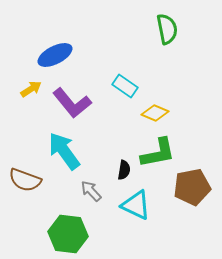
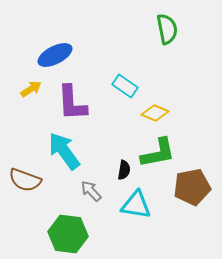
purple L-shape: rotated 36 degrees clockwise
cyan triangle: rotated 16 degrees counterclockwise
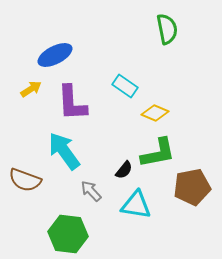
black semicircle: rotated 30 degrees clockwise
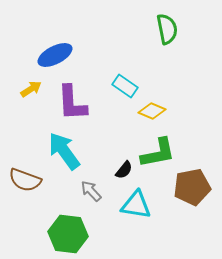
yellow diamond: moved 3 px left, 2 px up
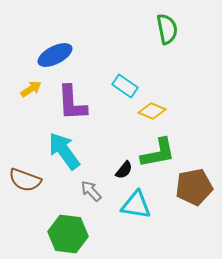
brown pentagon: moved 2 px right
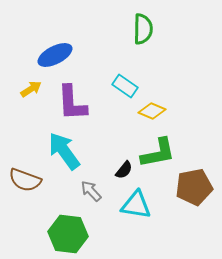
green semicircle: moved 24 px left; rotated 12 degrees clockwise
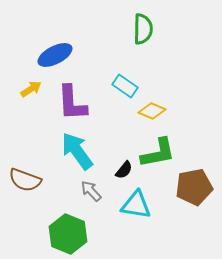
cyan arrow: moved 13 px right
green hexagon: rotated 15 degrees clockwise
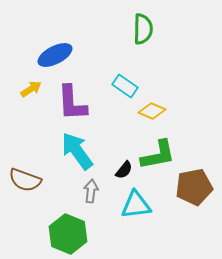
green L-shape: moved 2 px down
gray arrow: rotated 50 degrees clockwise
cyan triangle: rotated 16 degrees counterclockwise
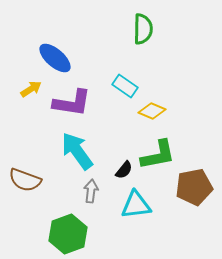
blue ellipse: moved 3 px down; rotated 68 degrees clockwise
purple L-shape: rotated 78 degrees counterclockwise
green hexagon: rotated 18 degrees clockwise
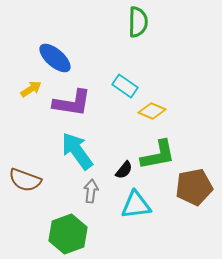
green semicircle: moved 5 px left, 7 px up
